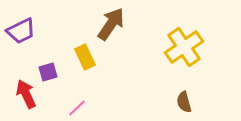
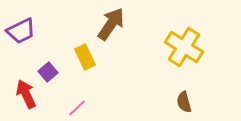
yellow cross: rotated 24 degrees counterclockwise
purple square: rotated 24 degrees counterclockwise
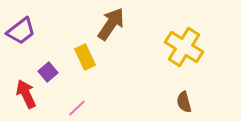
purple trapezoid: rotated 12 degrees counterclockwise
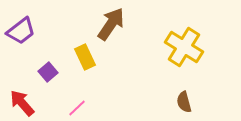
red arrow: moved 4 px left, 9 px down; rotated 16 degrees counterclockwise
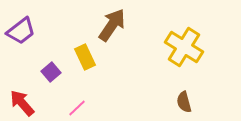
brown arrow: moved 1 px right, 1 px down
purple square: moved 3 px right
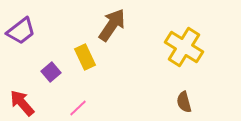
pink line: moved 1 px right
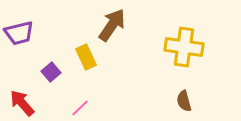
purple trapezoid: moved 2 px left, 2 px down; rotated 24 degrees clockwise
yellow cross: rotated 24 degrees counterclockwise
yellow rectangle: moved 1 px right
brown semicircle: moved 1 px up
pink line: moved 2 px right
